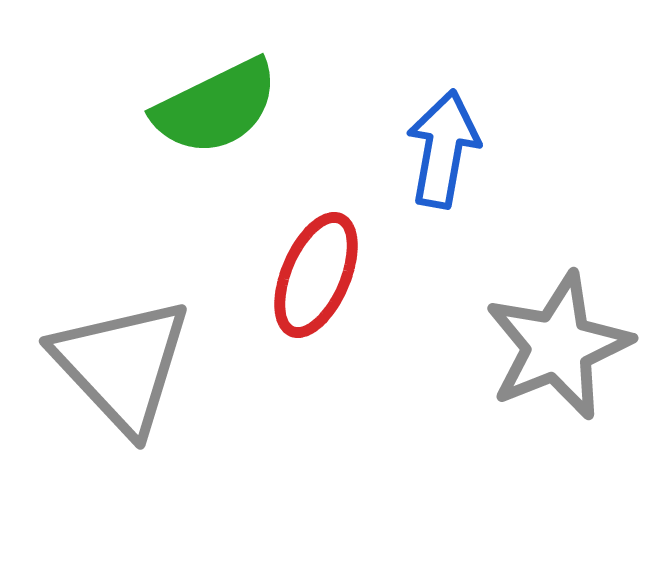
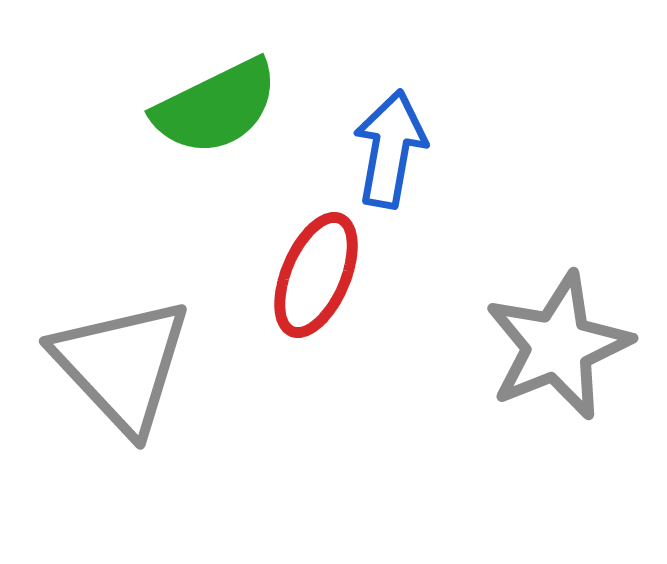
blue arrow: moved 53 px left
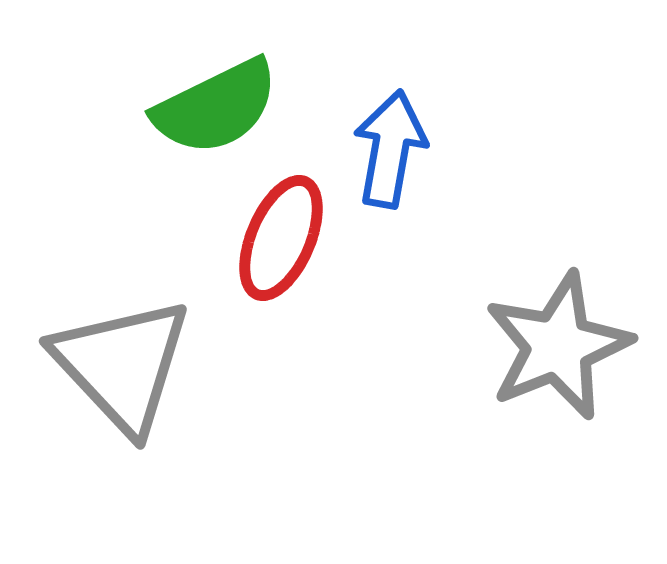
red ellipse: moved 35 px left, 37 px up
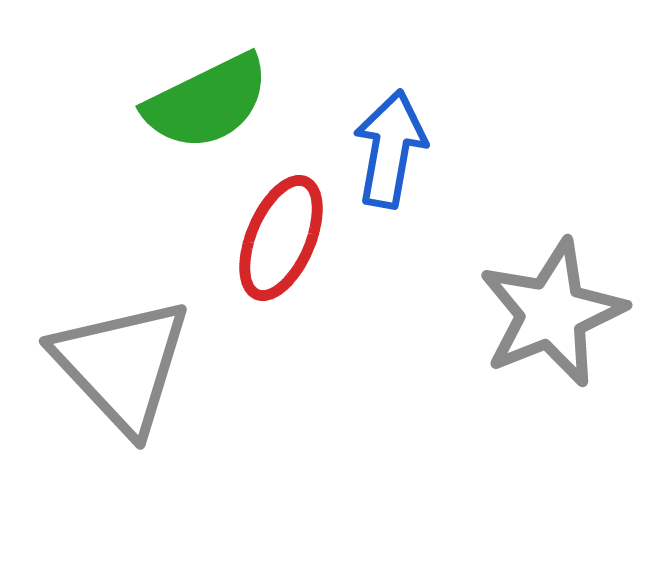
green semicircle: moved 9 px left, 5 px up
gray star: moved 6 px left, 33 px up
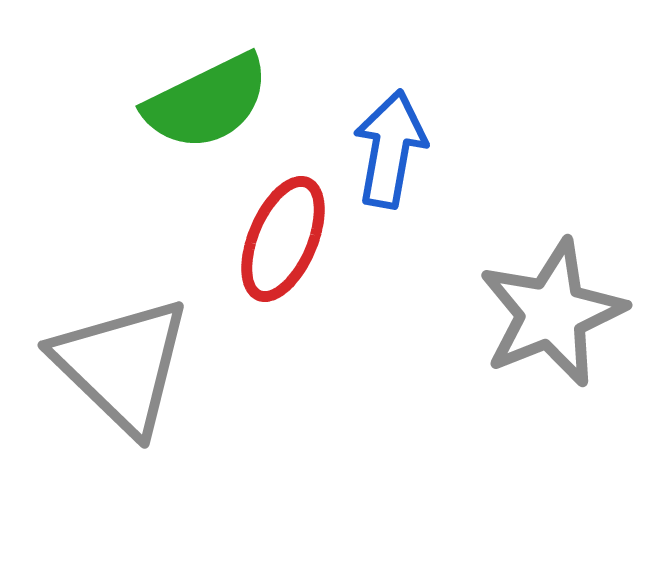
red ellipse: moved 2 px right, 1 px down
gray triangle: rotated 3 degrees counterclockwise
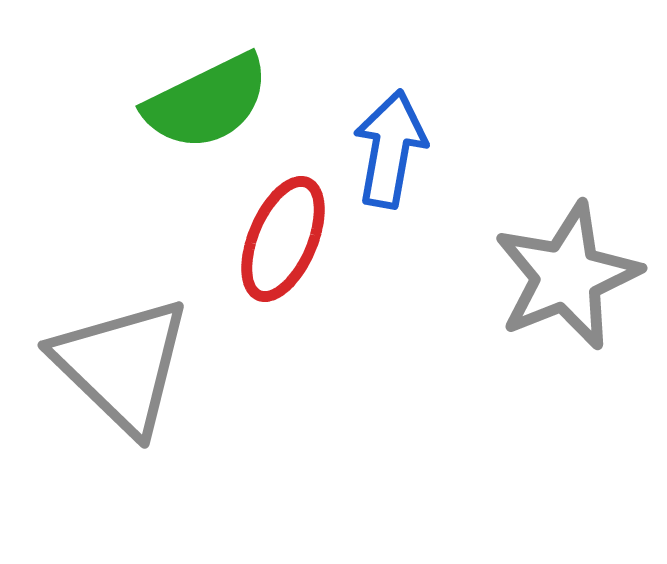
gray star: moved 15 px right, 37 px up
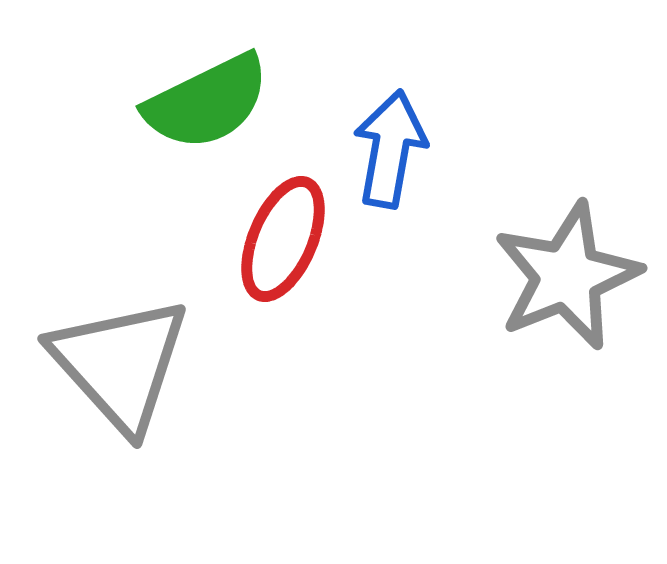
gray triangle: moved 2 px left, 1 px up; rotated 4 degrees clockwise
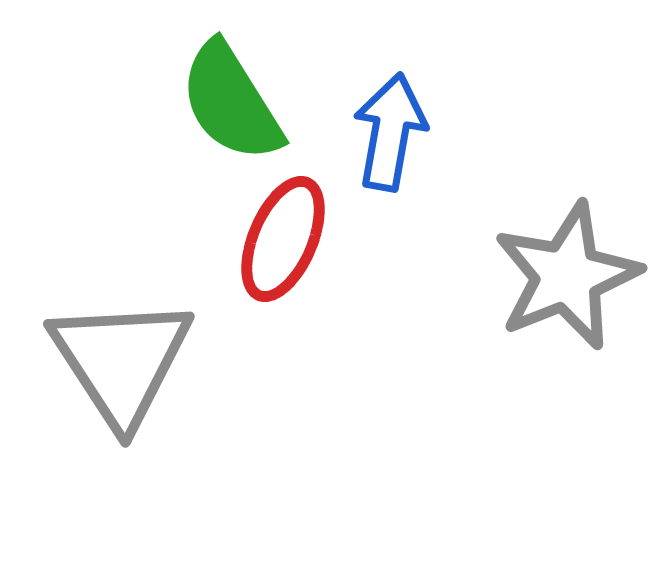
green semicircle: moved 24 px right; rotated 84 degrees clockwise
blue arrow: moved 17 px up
gray triangle: moved 1 px right, 3 px up; rotated 9 degrees clockwise
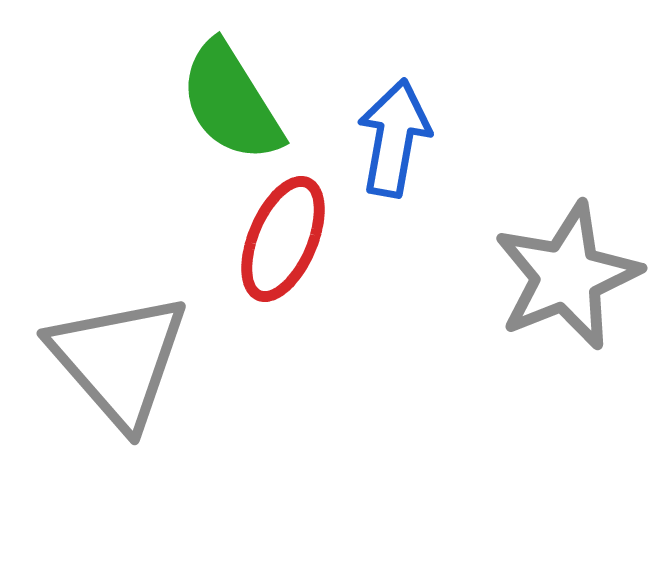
blue arrow: moved 4 px right, 6 px down
gray triangle: moved 2 px left, 1 px up; rotated 8 degrees counterclockwise
